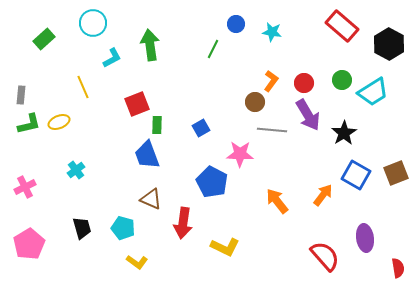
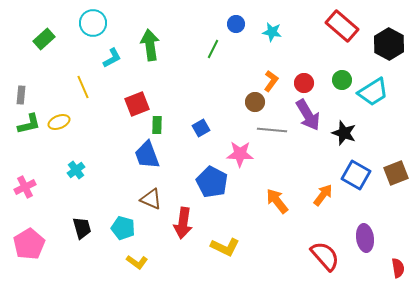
black star at (344, 133): rotated 20 degrees counterclockwise
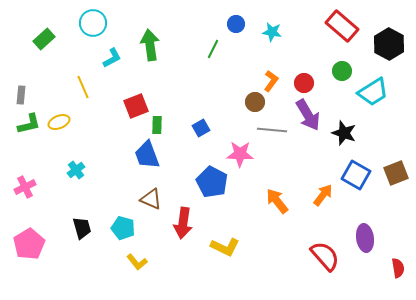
green circle at (342, 80): moved 9 px up
red square at (137, 104): moved 1 px left, 2 px down
yellow L-shape at (137, 262): rotated 15 degrees clockwise
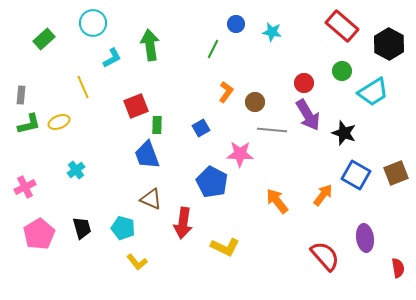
orange L-shape at (271, 81): moved 45 px left, 11 px down
pink pentagon at (29, 244): moved 10 px right, 10 px up
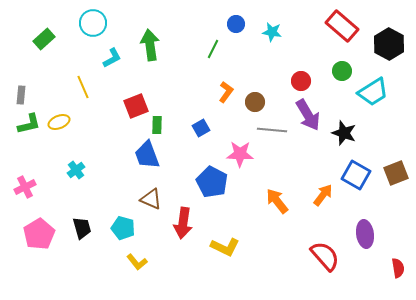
red circle at (304, 83): moved 3 px left, 2 px up
purple ellipse at (365, 238): moved 4 px up
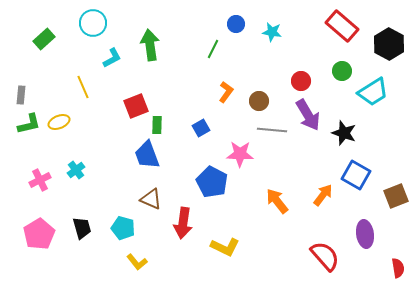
brown circle at (255, 102): moved 4 px right, 1 px up
brown square at (396, 173): moved 23 px down
pink cross at (25, 187): moved 15 px right, 7 px up
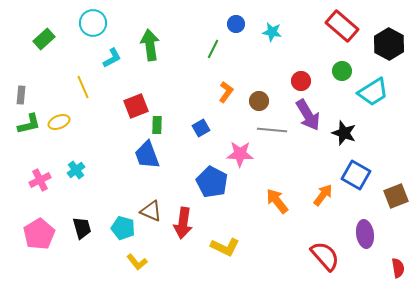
brown triangle at (151, 199): moved 12 px down
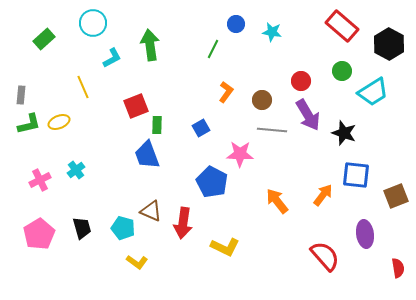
brown circle at (259, 101): moved 3 px right, 1 px up
blue square at (356, 175): rotated 24 degrees counterclockwise
yellow L-shape at (137, 262): rotated 15 degrees counterclockwise
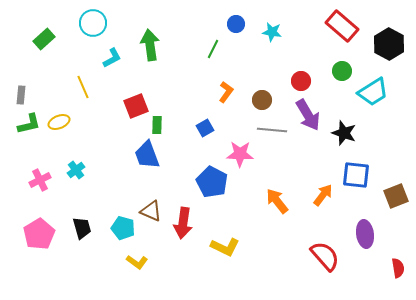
blue square at (201, 128): moved 4 px right
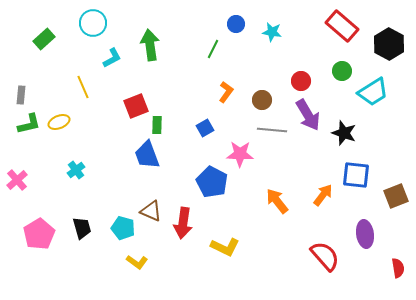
pink cross at (40, 180): moved 23 px left; rotated 15 degrees counterclockwise
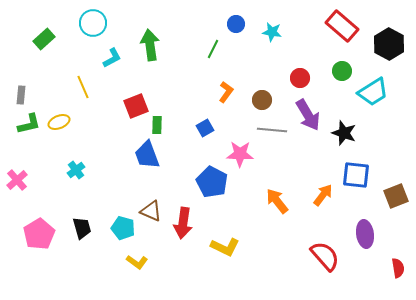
red circle at (301, 81): moved 1 px left, 3 px up
